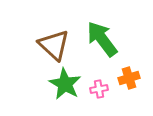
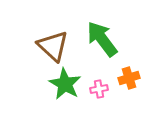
brown triangle: moved 1 px left, 1 px down
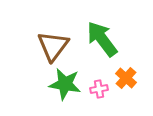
brown triangle: rotated 24 degrees clockwise
orange cross: moved 3 px left; rotated 30 degrees counterclockwise
green star: rotated 20 degrees counterclockwise
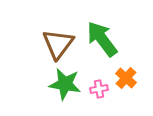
brown triangle: moved 5 px right, 2 px up
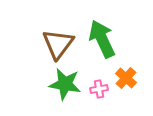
green arrow: rotated 12 degrees clockwise
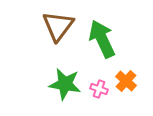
brown triangle: moved 18 px up
orange cross: moved 3 px down
pink cross: rotated 30 degrees clockwise
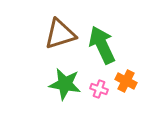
brown triangle: moved 2 px right, 8 px down; rotated 36 degrees clockwise
green arrow: moved 6 px down
orange cross: rotated 15 degrees counterclockwise
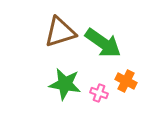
brown triangle: moved 2 px up
green arrow: moved 1 px right, 2 px up; rotated 150 degrees clockwise
pink cross: moved 4 px down
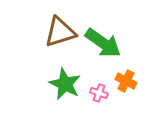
green star: rotated 16 degrees clockwise
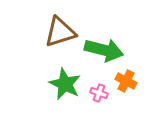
green arrow: moved 1 px right, 7 px down; rotated 21 degrees counterclockwise
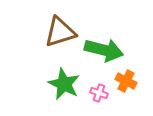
green star: moved 1 px left
